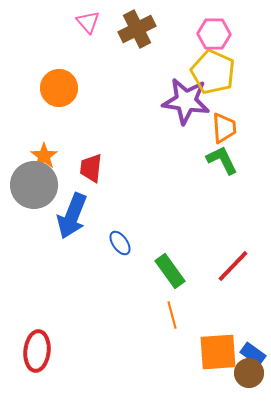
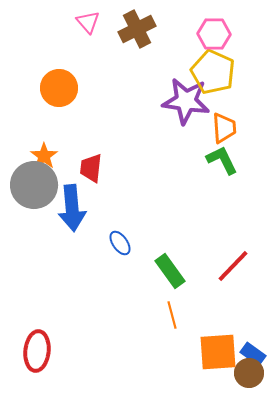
blue arrow: moved 8 px up; rotated 27 degrees counterclockwise
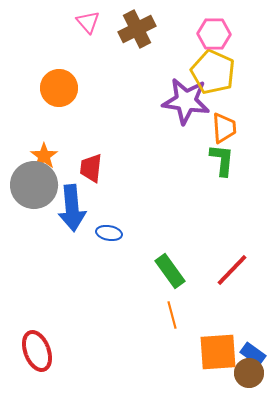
green L-shape: rotated 32 degrees clockwise
blue ellipse: moved 11 px left, 10 px up; rotated 45 degrees counterclockwise
red line: moved 1 px left, 4 px down
red ellipse: rotated 27 degrees counterclockwise
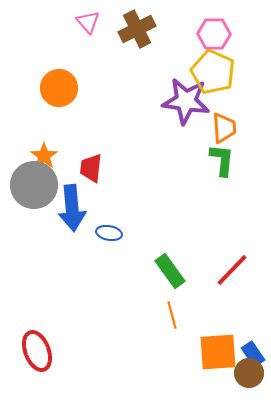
blue rectangle: rotated 20 degrees clockwise
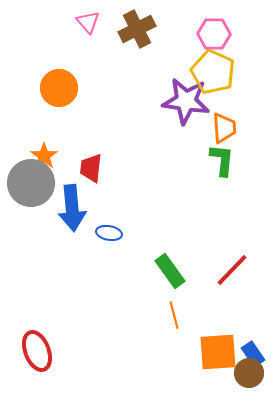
gray circle: moved 3 px left, 2 px up
orange line: moved 2 px right
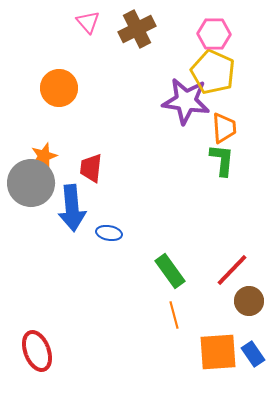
orange star: rotated 16 degrees clockwise
brown circle: moved 72 px up
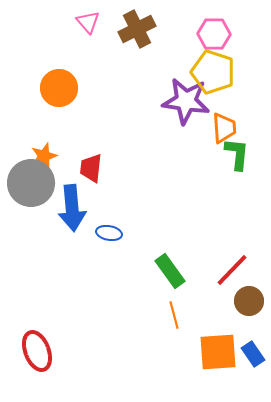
yellow pentagon: rotated 6 degrees counterclockwise
green L-shape: moved 15 px right, 6 px up
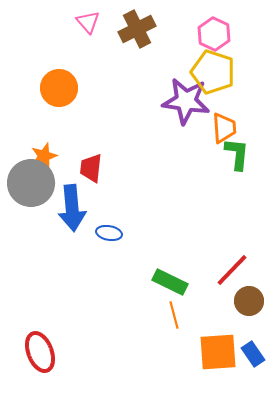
pink hexagon: rotated 24 degrees clockwise
green rectangle: moved 11 px down; rotated 28 degrees counterclockwise
red ellipse: moved 3 px right, 1 px down
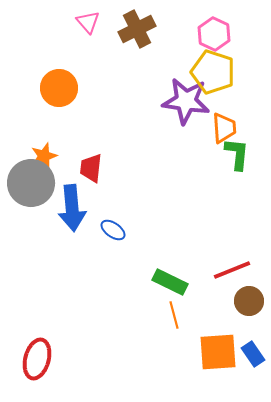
blue ellipse: moved 4 px right, 3 px up; rotated 25 degrees clockwise
red line: rotated 24 degrees clockwise
red ellipse: moved 3 px left, 7 px down; rotated 36 degrees clockwise
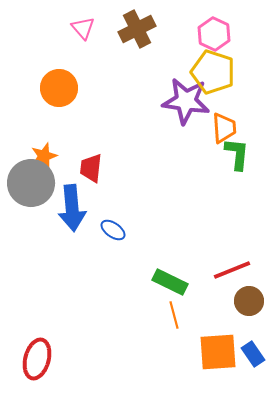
pink triangle: moved 5 px left, 6 px down
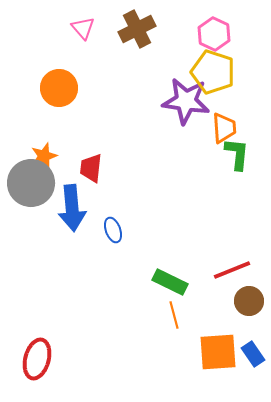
blue ellipse: rotated 35 degrees clockwise
